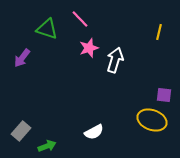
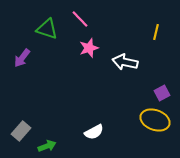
yellow line: moved 3 px left
white arrow: moved 10 px right, 2 px down; rotated 95 degrees counterclockwise
purple square: moved 2 px left, 2 px up; rotated 35 degrees counterclockwise
yellow ellipse: moved 3 px right
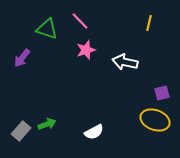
pink line: moved 2 px down
yellow line: moved 7 px left, 9 px up
pink star: moved 3 px left, 2 px down
purple square: rotated 14 degrees clockwise
green arrow: moved 22 px up
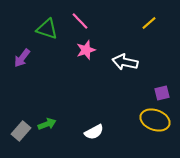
yellow line: rotated 35 degrees clockwise
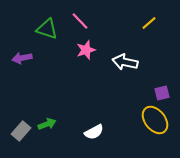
purple arrow: rotated 42 degrees clockwise
yellow ellipse: rotated 32 degrees clockwise
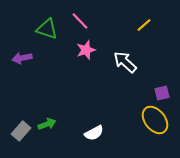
yellow line: moved 5 px left, 2 px down
white arrow: rotated 30 degrees clockwise
white semicircle: moved 1 px down
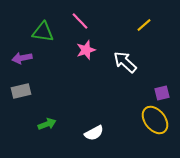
green triangle: moved 4 px left, 3 px down; rotated 10 degrees counterclockwise
gray rectangle: moved 40 px up; rotated 36 degrees clockwise
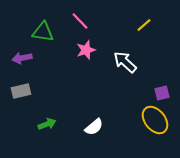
white semicircle: moved 6 px up; rotated 12 degrees counterclockwise
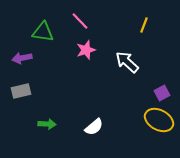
yellow line: rotated 28 degrees counterclockwise
white arrow: moved 2 px right
purple square: rotated 14 degrees counterclockwise
yellow ellipse: moved 4 px right; rotated 24 degrees counterclockwise
green arrow: rotated 24 degrees clockwise
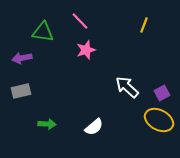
white arrow: moved 25 px down
